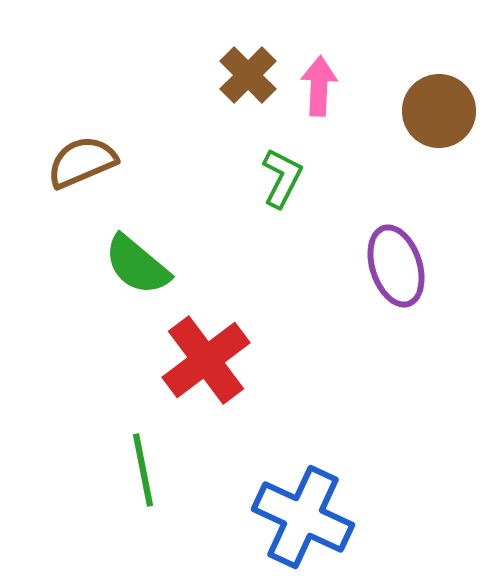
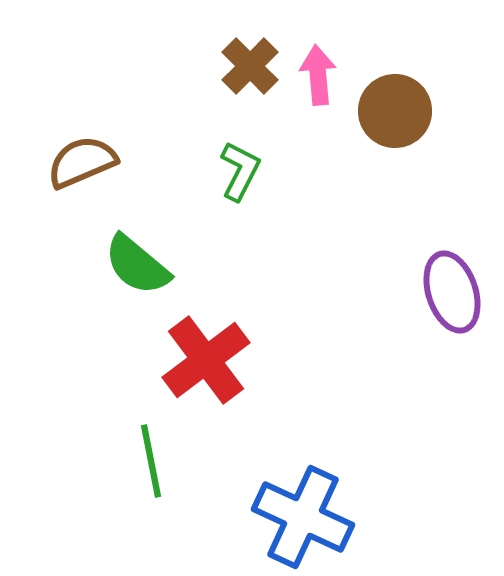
brown cross: moved 2 px right, 9 px up
pink arrow: moved 1 px left, 11 px up; rotated 8 degrees counterclockwise
brown circle: moved 44 px left
green L-shape: moved 42 px left, 7 px up
purple ellipse: moved 56 px right, 26 px down
green line: moved 8 px right, 9 px up
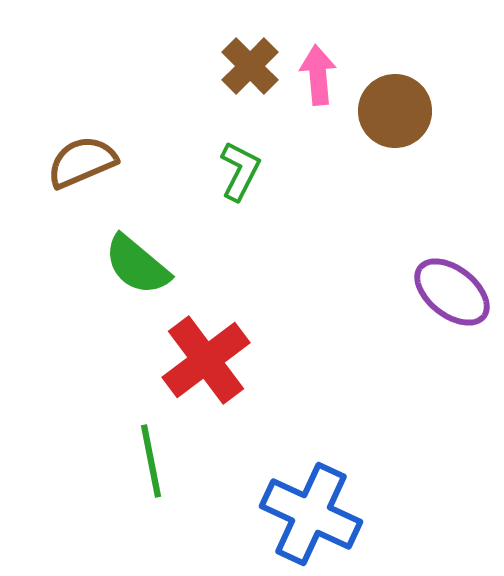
purple ellipse: rotated 34 degrees counterclockwise
blue cross: moved 8 px right, 3 px up
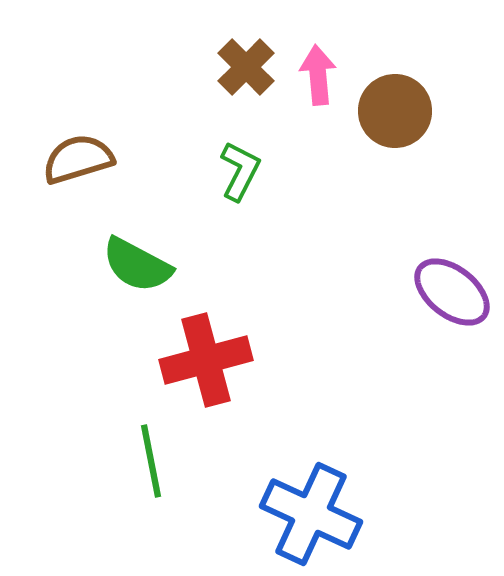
brown cross: moved 4 px left, 1 px down
brown semicircle: moved 4 px left, 3 px up; rotated 6 degrees clockwise
green semicircle: rotated 12 degrees counterclockwise
red cross: rotated 22 degrees clockwise
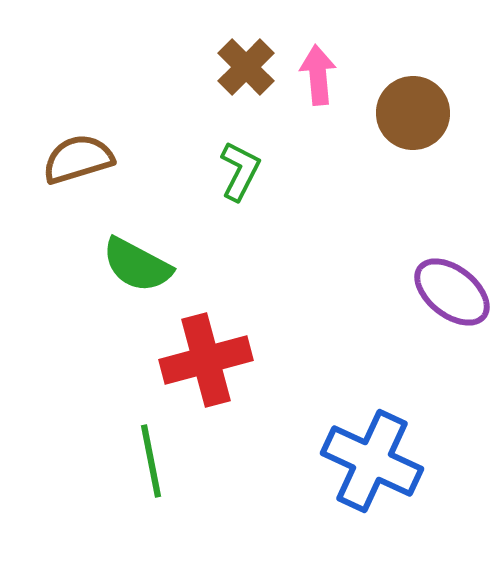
brown circle: moved 18 px right, 2 px down
blue cross: moved 61 px right, 53 px up
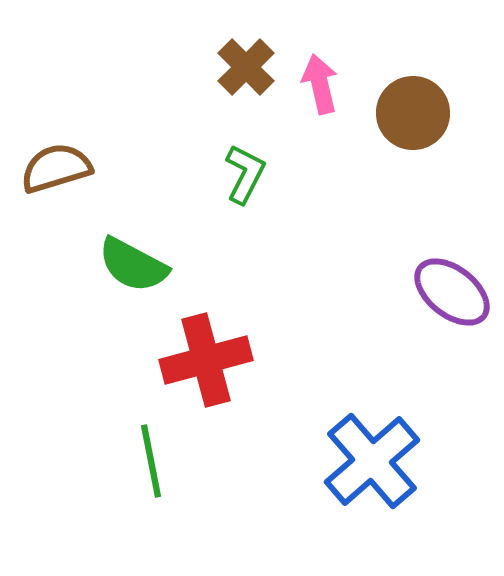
pink arrow: moved 2 px right, 9 px down; rotated 8 degrees counterclockwise
brown semicircle: moved 22 px left, 9 px down
green L-shape: moved 5 px right, 3 px down
green semicircle: moved 4 px left
blue cross: rotated 24 degrees clockwise
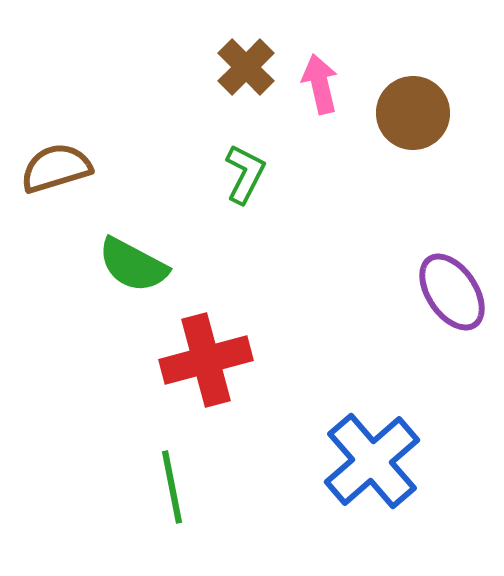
purple ellipse: rotated 18 degrees clockwise
green line: moved 21 px right, 26 px down
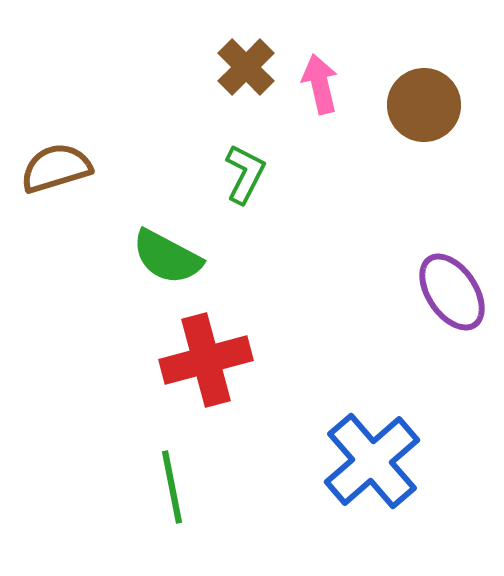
brown circle: moved 11 px right, 8 px up
green semicircle: moved 34 px right, 8 px up
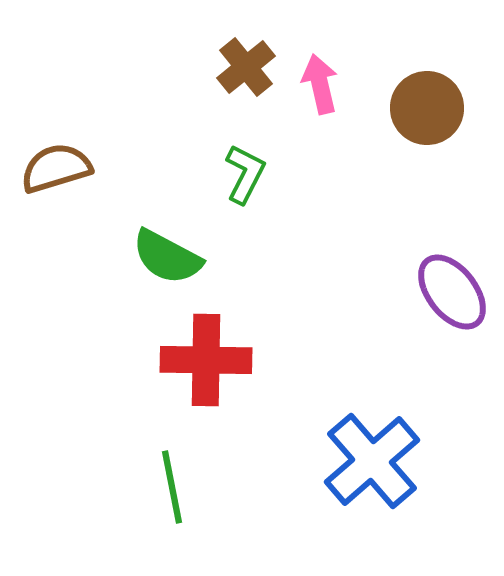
brown cross: rotated 6 degrees clockwise
brown circle: moved 3 px right, 3 px down
purple ellipse: rotated 4 degrees counterclockwise
red cross: rotated 16 degrees clockwise
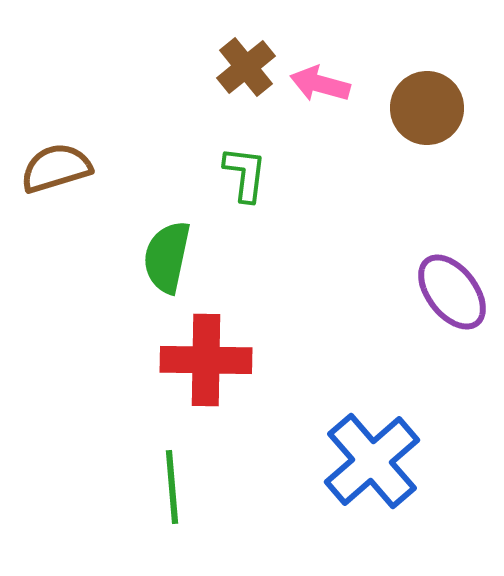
pink arrow: rotated 62 degrees counterclockwise
green L-shape: rotated 20 degrees counterclockwise
green semicircle: rotated 74 degrees clockwise
green line: rotated 6 degrees clockwise
